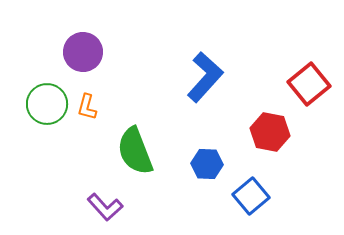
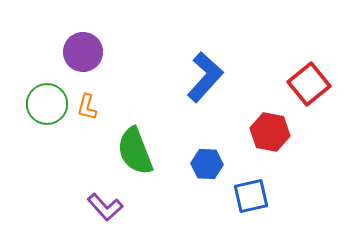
blue square: rotated 27 degrees clockwise
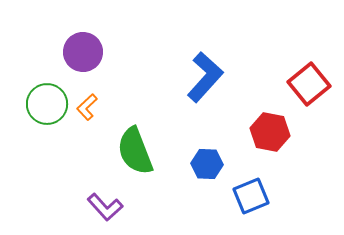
orange L-shape: rotated 32 degrees clockwise
blue square: rotated 9 degrees counterclockwise
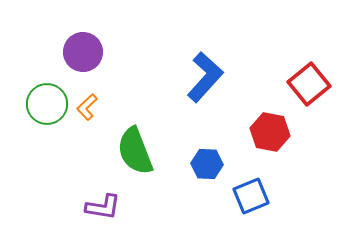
purple L-shape: moved 2 px left; rotated 39 degrees counterclockwise
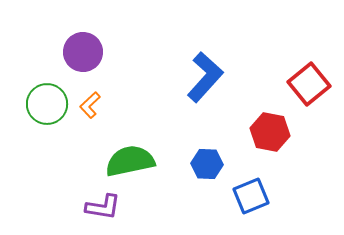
orange L-shape: moved 3 px right, 2 px up
green semicircle: moved 5 px left, 10 px down; rotated 99 degrees clockwise
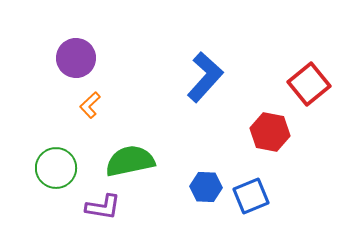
purple circle: moved 7 px left, 6 px down
green circle: moved 9 px right, 64 px down
blue hexagon: moved 1 px left, 23 px down
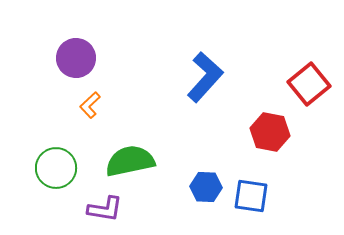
blue square: rotated 30 degrees clockwise
purple L-shape: moved 2 px right, 2 px down
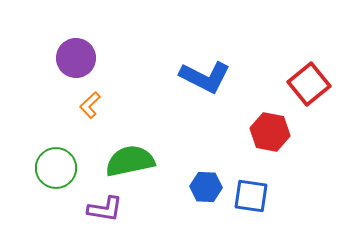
blue L-shape: rotated 75 degrees clockwise
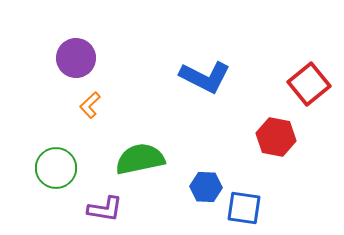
red hexagon: moved 6 px right, 5 px down
green semicircle: moved 10 px right, 2 px up
blue square: moved 7 px left, 12 px down
